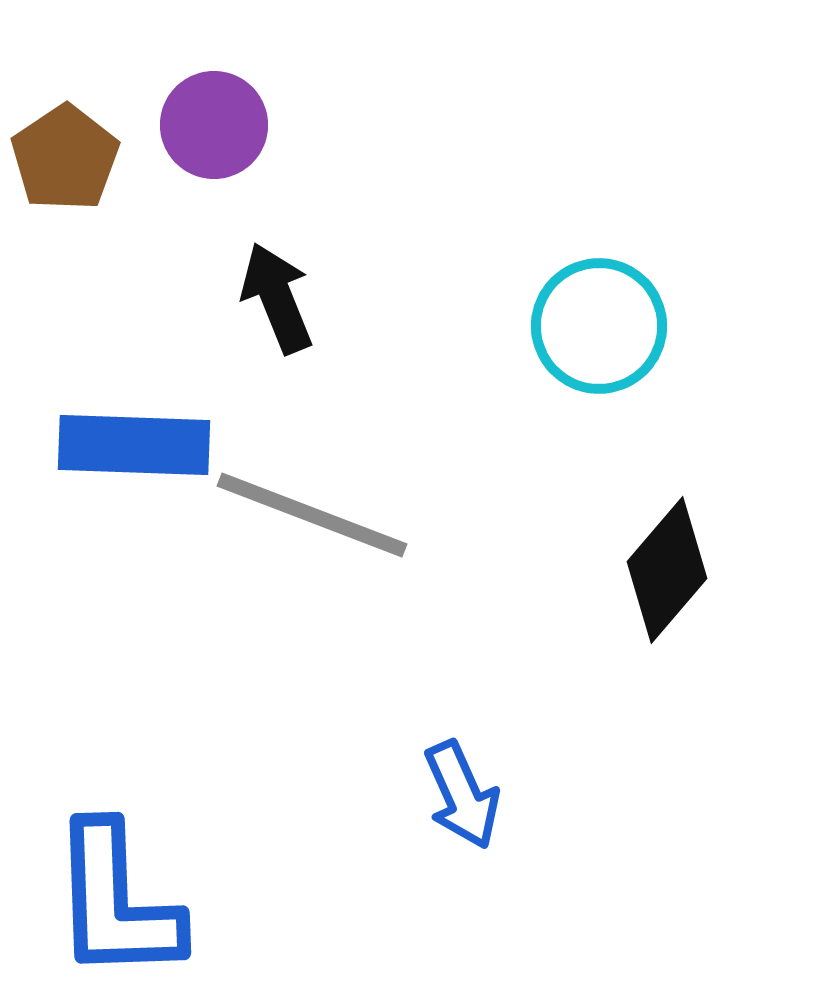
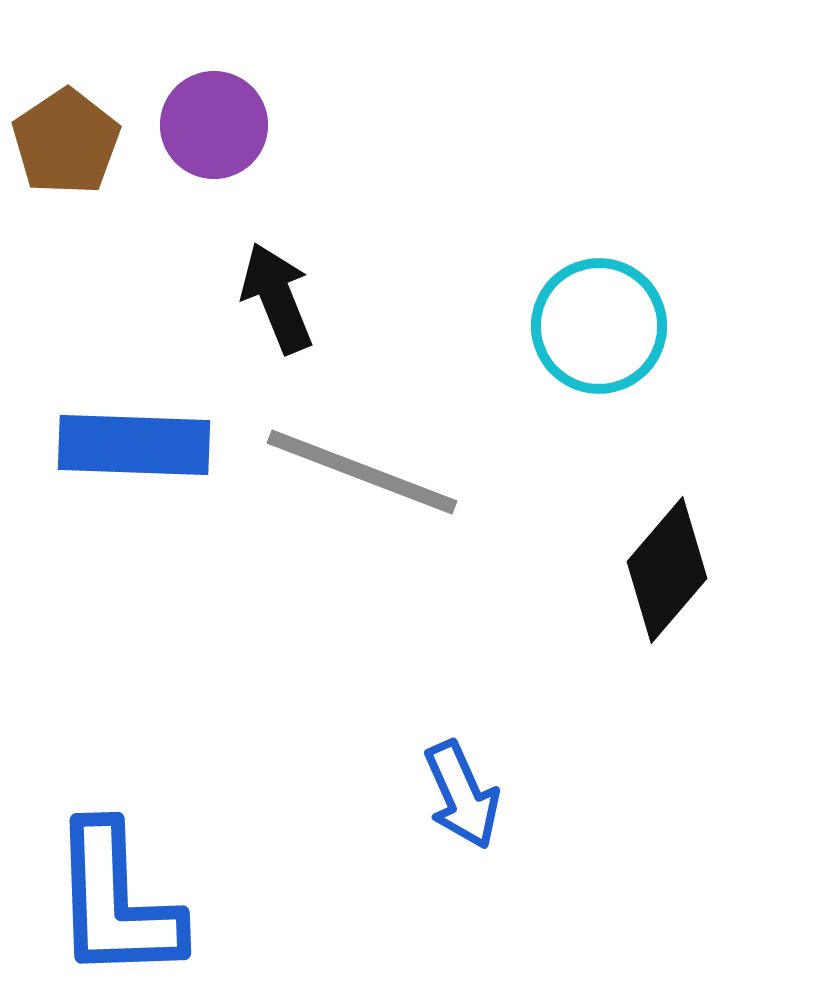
brown pentagon: moved 1 px right, 16 px up
gray line: moved 50 px right, 43 px up
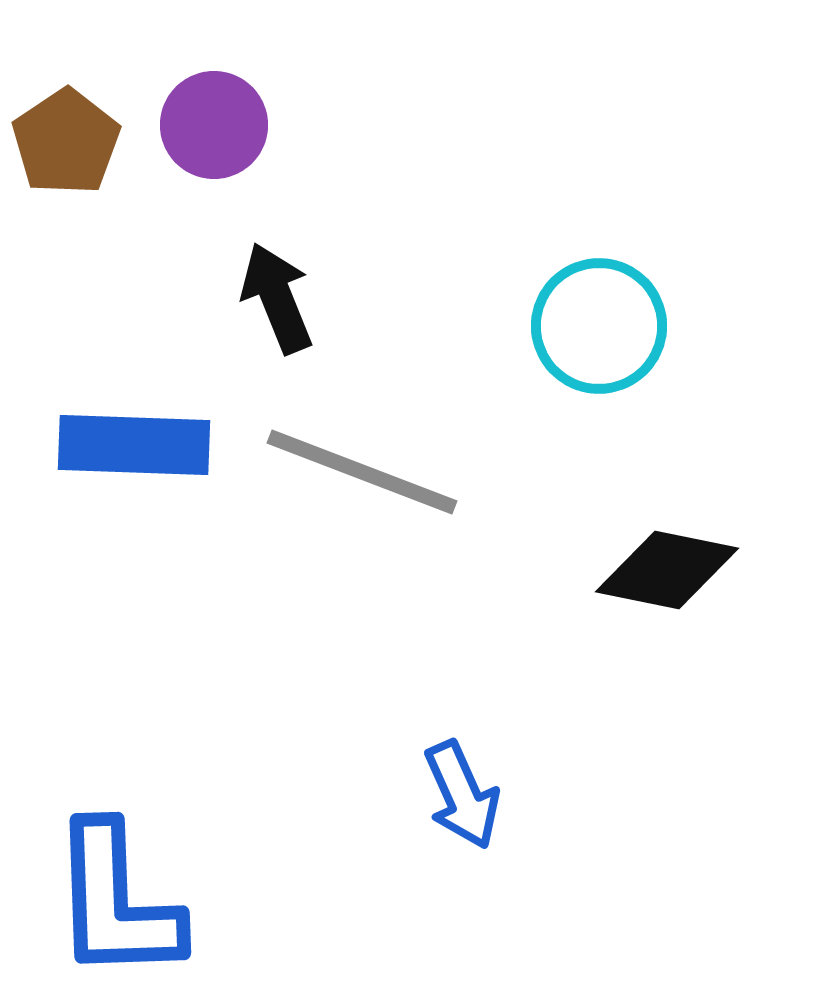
black diamond: rotated 61 degrees clockwise
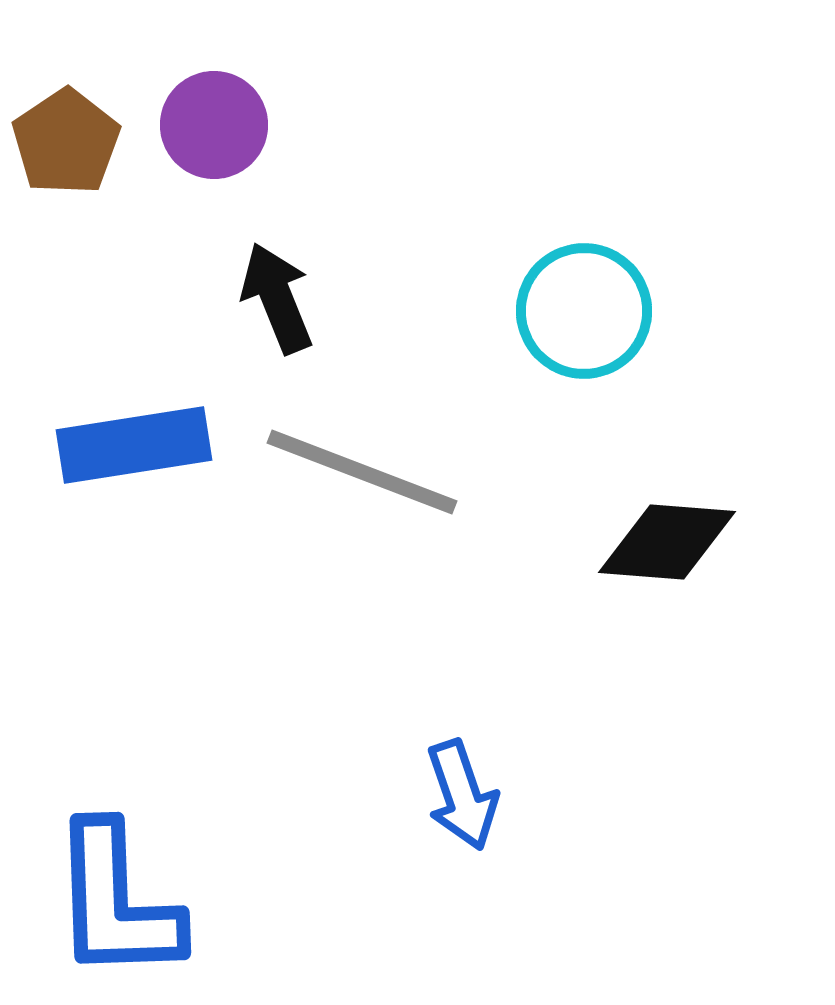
cyan circle: moved 15 px left, 15 px up
blue rectangle: rotated 11 degrees counterclockwise
black diamond: moved 28 px up; rotated 7 degrees counterclockwise
blue arrow: rotated 5 degrees clockwise
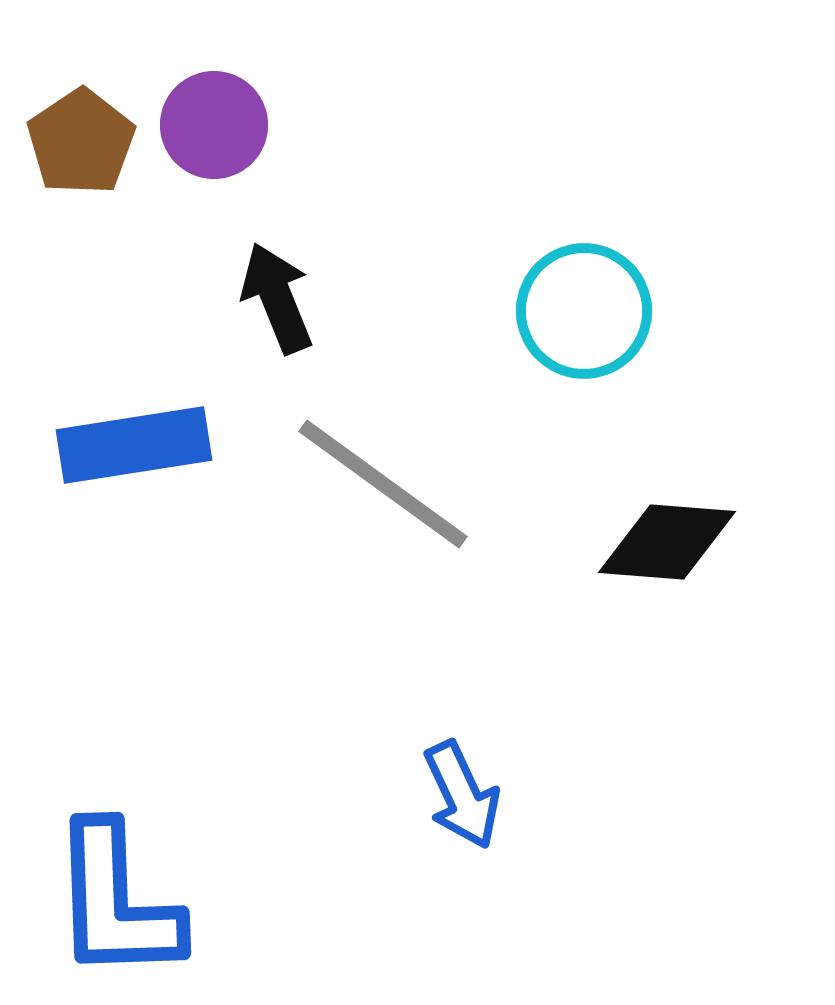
brown pentagon: moved 15 px right
gray line: moved 21 px right, 12 px down; rotated 15 degrees clockwise
blue arrow: rotated 6 degrees counterclockwise
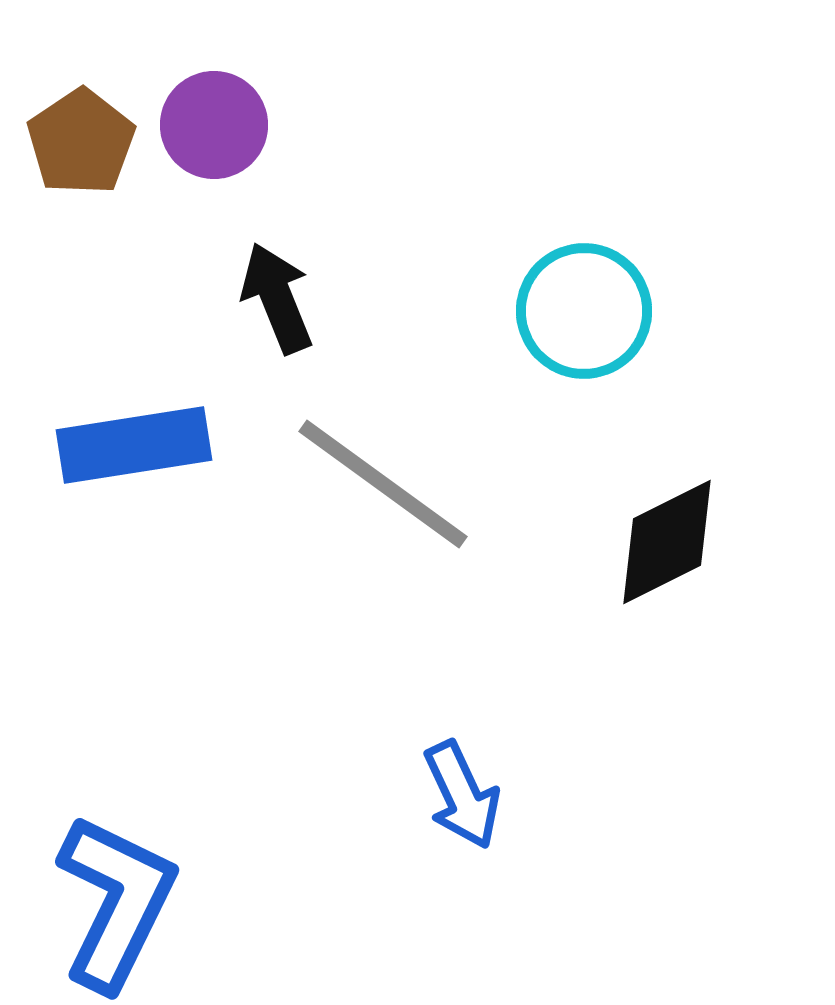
black diamond: rotated 31 degrees counterclockwise
blue L-shape: rotated 152 degrees counterclockwise
